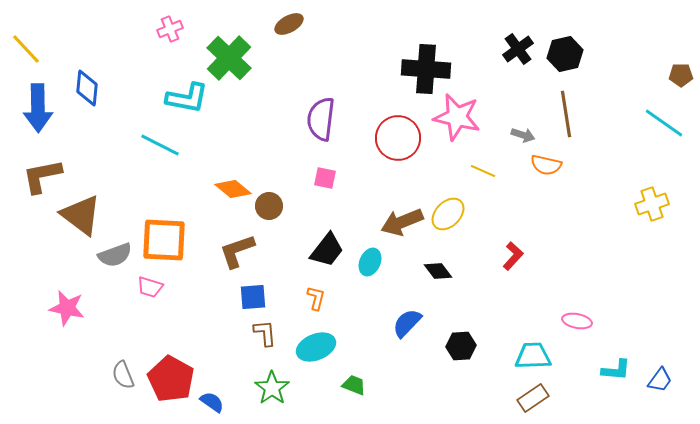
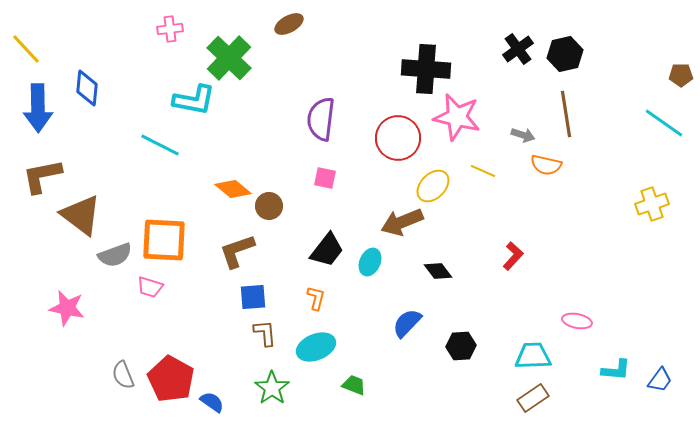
pink cross at (170, 29): rotated 15 degrees clockwise
cyan L-shape at (187, 98): moved 7 px right, 2 px down
yellow ellipse at (448, 214): moved 15 px left, 28 px up
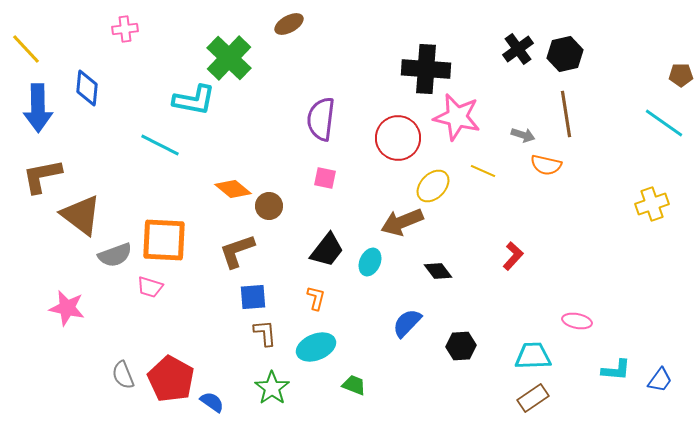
pink cross at (170, 29): moved 45 px left
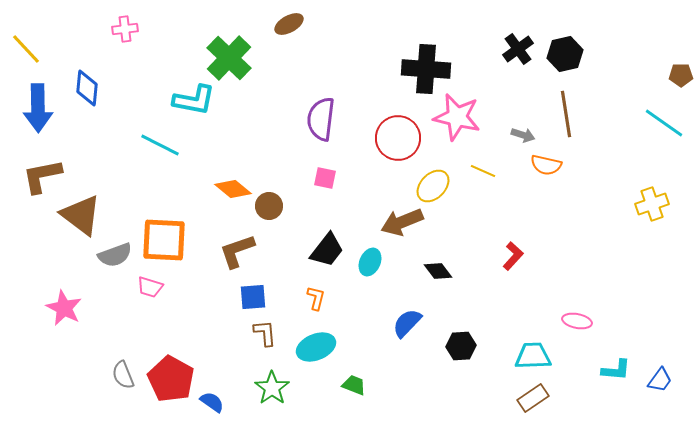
pink star at (67, 308): moved 3 px left; rotated 15 degrees clockwise
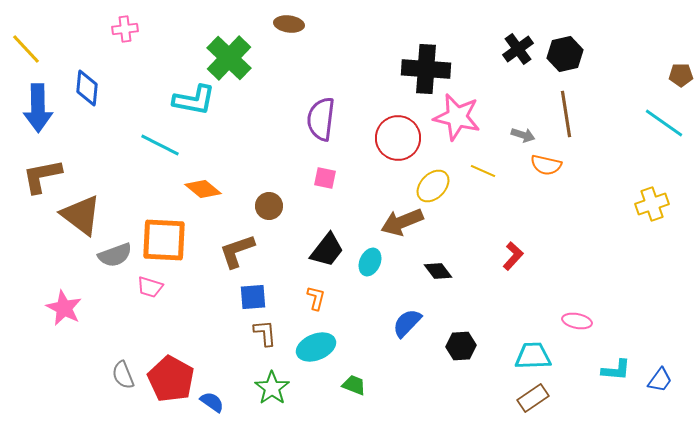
brown ellipse at (289, 24): rotated 36 degrees clockwise
orange diamond at (233, 189): moved 30 px left
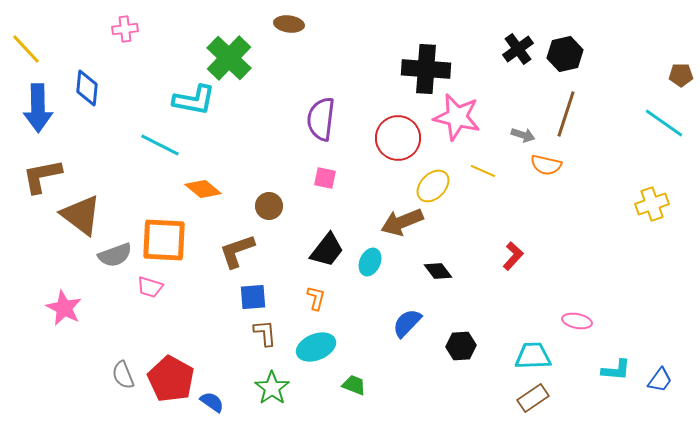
brown line at (566, 114): rotated 27 degrees clockwise
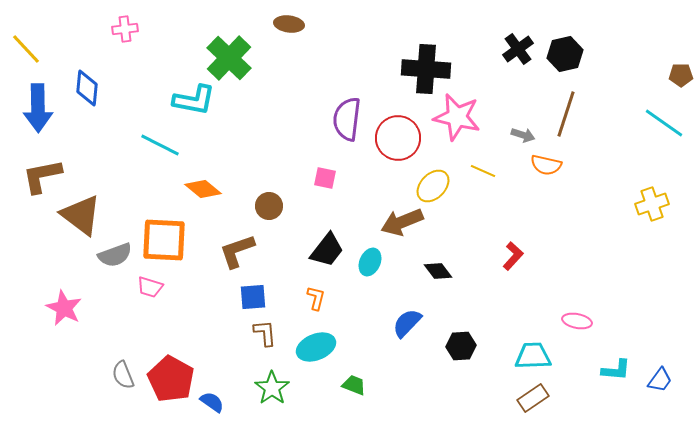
purple semicircle at (321, 119): moved 26 px right
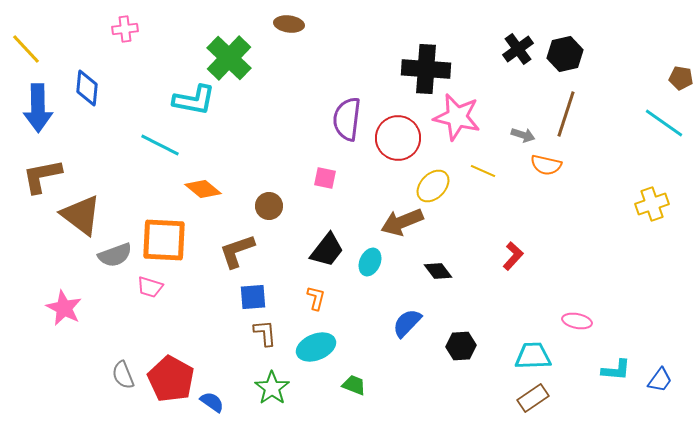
brown pentagon at (681, 75): moved 3 px down; rotated 10 degrees clockwise
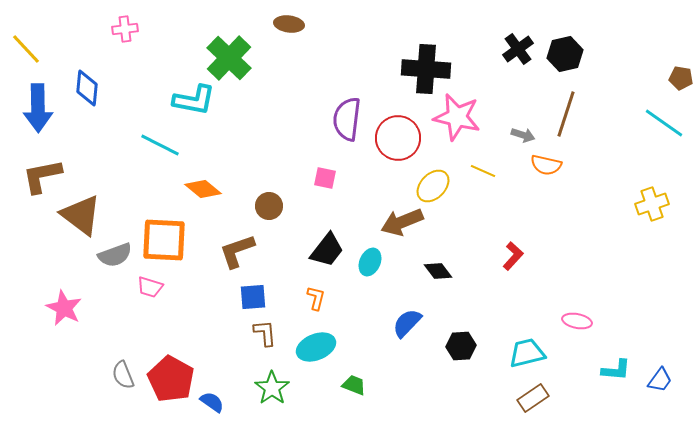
cyan trapezoid at (533, 356): moved 6 px left, 3 px up; rotated 12 degrees counterclockwise
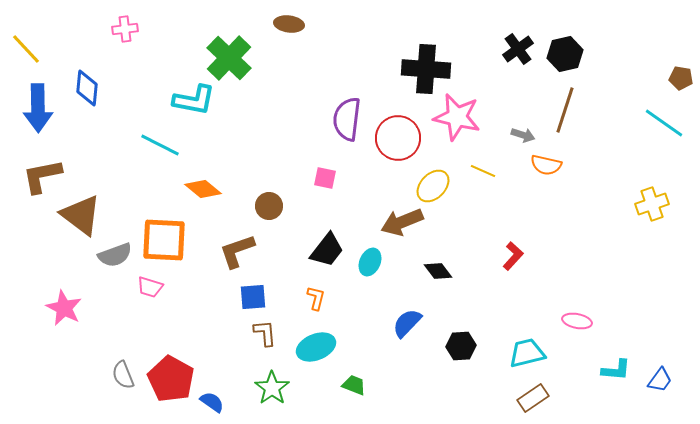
brown line at (566, 114): moved 1 px left, 4 px up
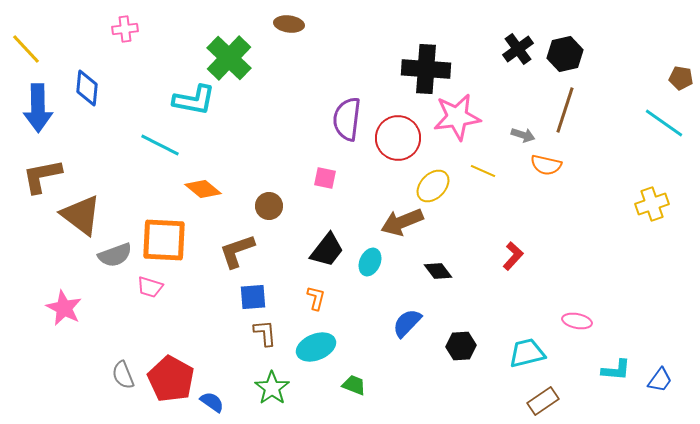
pink star at (457, 117): rotated 21 degrees counterclockwise
brown rectangle at (533, 398): moved 10 px right, 3 px down
